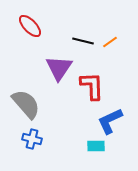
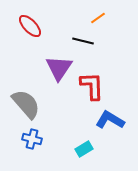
orange line: moved 12 px left, 24 px up
blue L-shape: moved 1 px up; rotated 56 degrees clockwise
cyan rectangle: moved 12 px left, 3 px down; rotated 30 degrees counterclockwise
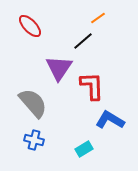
black line: rotated 55 degrees counterclockwise
gray semicircle: moved 7 px right, 1 px up
blue cross: moved 2 px right, 1 px down
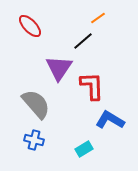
gray semicircle: moved 3 px right, 1 px down
